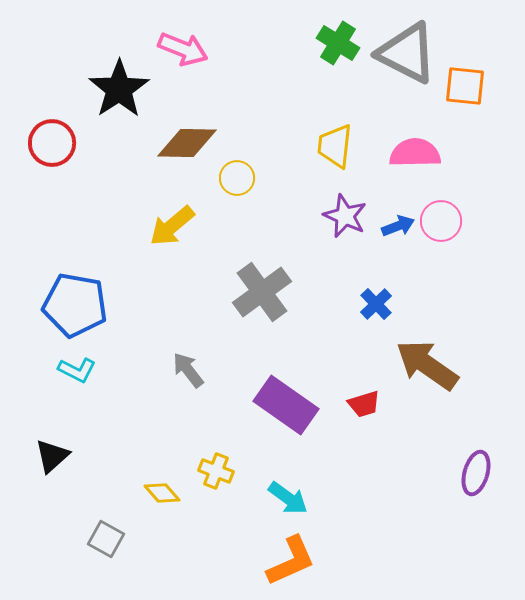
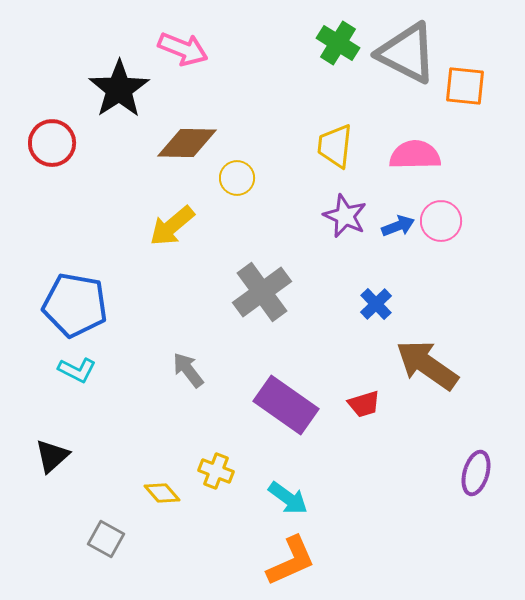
pink semicircle: moved 2 px down
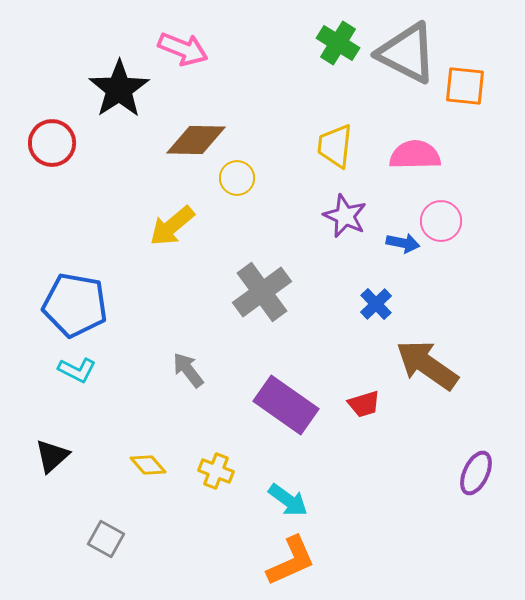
brown diamond: moved 9 px right, 3 px up
blue arrow: moved 5 px right, 17 px down; rotated 32 degrees clockwise
purple ellipse: rotated 9 degrees clockwise
yellow diamond: moved 14 px left, 28 px up
cyan arrow: moved 2 px down
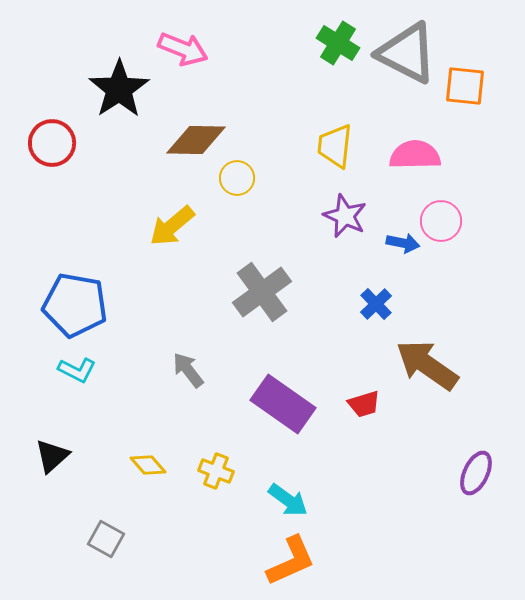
purple rectangle: moved 3 px left, 1 px up
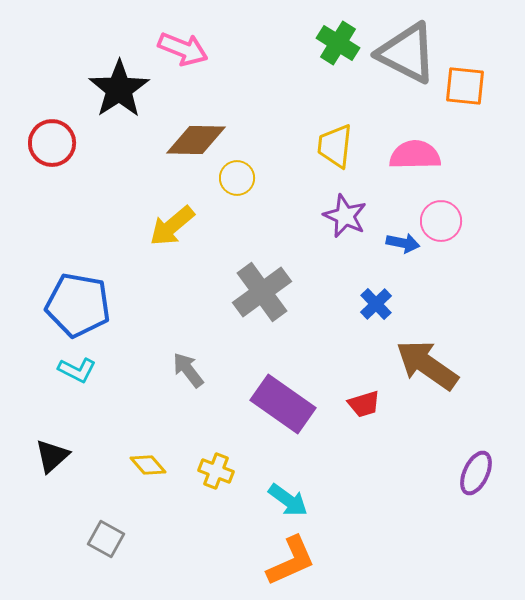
blue pentagon: moved 3 px right
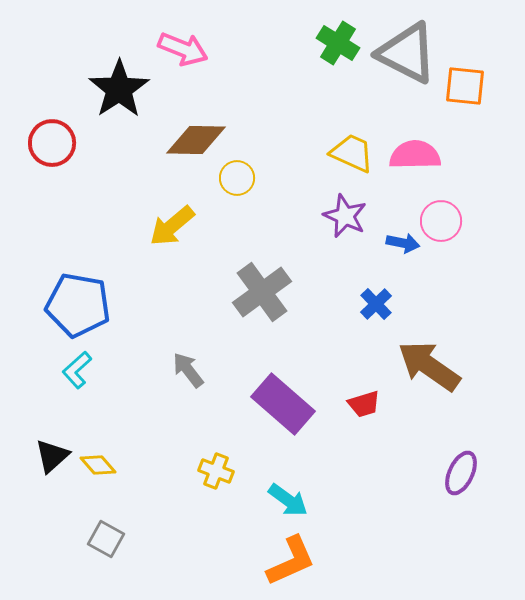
yellow trapezoid: moved 17 px right, 7 px down; rotated 108 degrees clockwise
brown arrow: moved 2 px right, 1 px down
cyan L-shape: rotated 111 degrees clockwise
purple rectangle: rotated 6 degrees clockwise
yellow diamond: moved 50 px left
purple ellipse: moved 15 px left
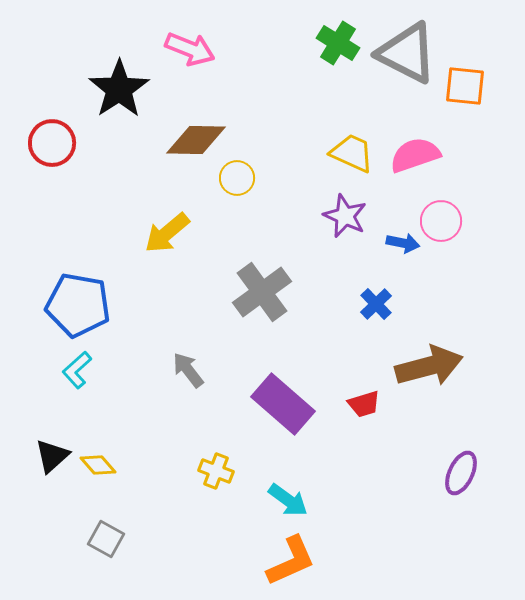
pink arrow: moved 7 px right
pink semicircle: rotated 18 degrees counterclockwise
yellow arrow: moved 5 px left, 7 px down
brown arrow: rotated 130 degrees clockwise
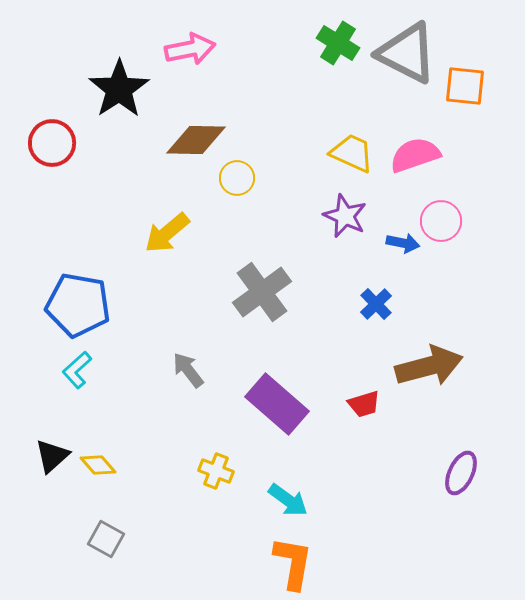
pink arrow: rotated 33 degrees counterclockwise
purple rectangle: moved 6 px left
orange L-shape: moved 2 px right, 2 px down; rotated 56 degrees counterclockwise
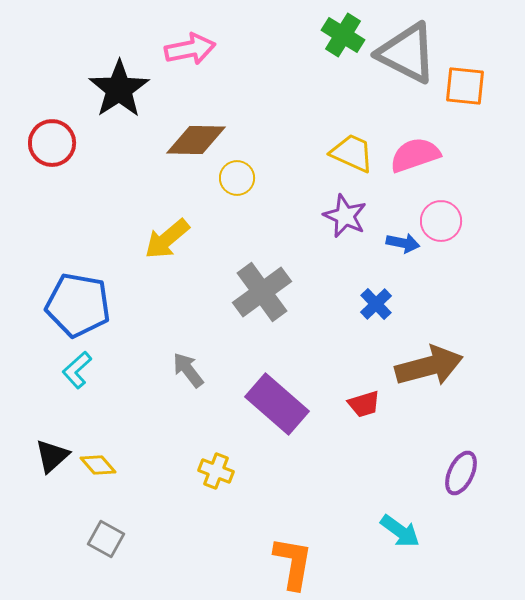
green cross: moved 5 px right, 8 px up
yellow arrow: moved 6 px down
cyan arrow: moved 112 px right, 31 px down
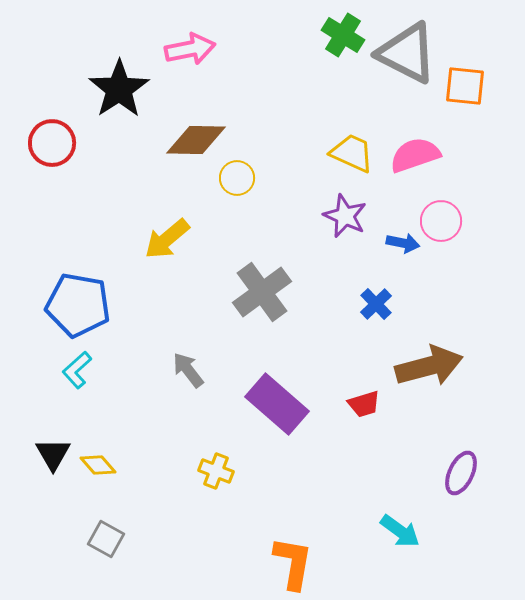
black triangle: moved 1 px right, 2 px up; rotated 18 degrees counterclockwise
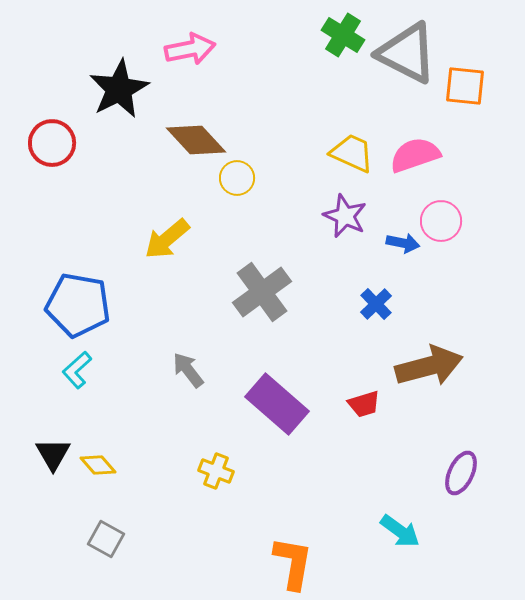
black star: rotated 6 degrees clockwise
brown diamond: rotated 46 degrees clockwise
